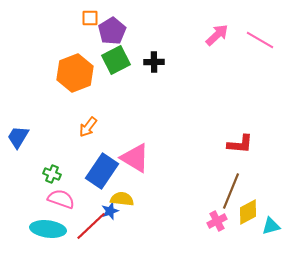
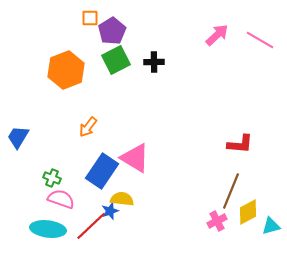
orange hexagon: moved 9 px left, 3 px up
green cross: moved 4 px down
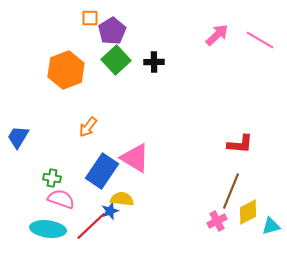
green square: rotated 16 degrees counterclockwise
green cross: rotated 12 degrees counterclockwise
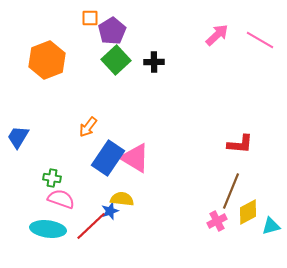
orange hexagon: moved 19 px left, 10 px up
blue rectangle: moved 6 px right, 13 px up
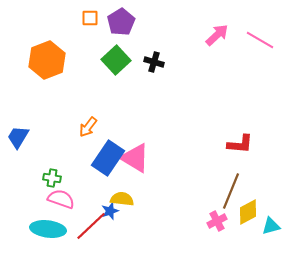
purple pentagon: moved 9 px right, 9 px up
black cross: rotated 18 degrees clockwise
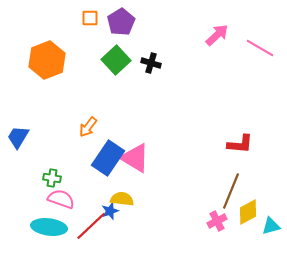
pink line: moved 8 px down
black cross: moved 3 px left, 1 px down
cyan ellipse: moved 1 px right, 2 px up
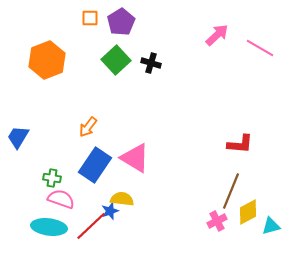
blue rectangle: moved 13 px left, 7 px down
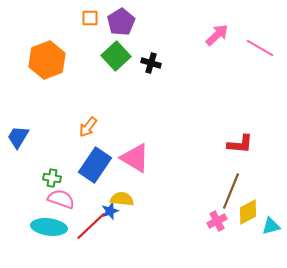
green square: moved 4 px up
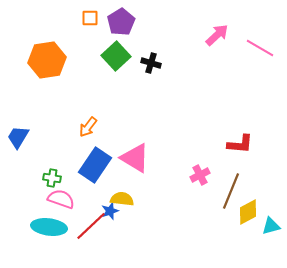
orange hexagon: rotated 12 degrees clockwise
pink cross: moved 17 px left, 46 px up
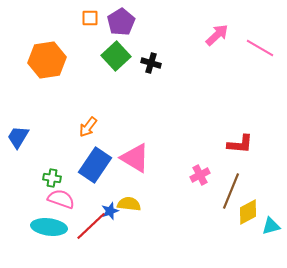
yellow semicircle: moved 7 px right, 5 px down
